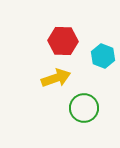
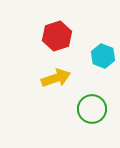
red hexagon: moved 6 px left, 5 px up; rotated 20 degrees counterclockwise
green circle: moved 8 px right, 1 px down
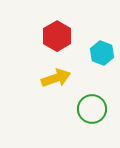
red hexagon: rotated 12 degrees counterclockwise
cyan hexagon: moved 1 px left, 3 px up
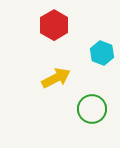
red hexagon: moved 3 px left, 11 px up
yellow arrow: rotated 8 degrees counterclockwise
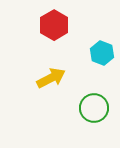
yellow arrow: moved 5 px left
green circle: moved 2 px right, 1 px up
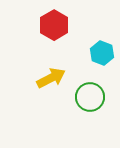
green circle: moved 4 px left, 11 px up
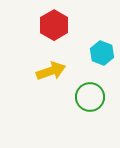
yellow arrow: moved 7 px up; rotated 8 degrees clockwise
